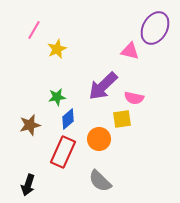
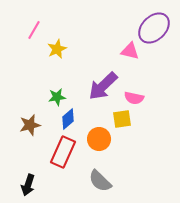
purple ellipse: moved 1 px left; rotated 16 degrees clockwise
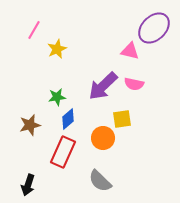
pink semicircle: moved 14 px up
orange circle: moved 4 px right, 1 px up
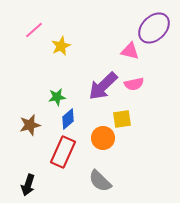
pink line: rotated 18 degrees clockwise
yellow star: moved 4 px right, 3 px up
pink semicircle: rotated 24 degrees counterclockwise
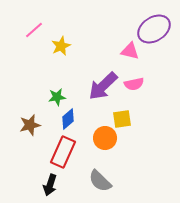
purple ellipse: moved 1 px down; rotated 12 degrees clockwise
orange circle: moved 2 px right
black arrow: moved 22 px right
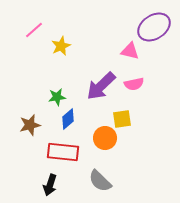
purple ellipse: moved 2 px up
purple arrow: moved 2 px left
red rectangle: rotated 72 degrees clockwise
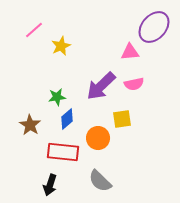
purple ellipse: rotated 16 degrees counterclockwise
pink triangle: moved 1 px down; rotated 18 degrees counterclockwise
blue diamond: moved 1 px left
brown star: rotated 25 degrees counterclockwise
orange circle: moved 7 px left
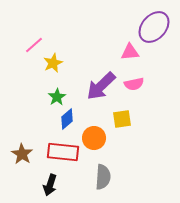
pink line: moved 15 px down
yellow star: moved 8 px left, 17 px down
green star: rotated 24 degrees counterclockwise
brown star: moved 8 px left, 29 px down
orange circle: moved 4 px left
gray semicircle: moved 3 px right, 4 px up; rotated 130 degrees counterclockwise
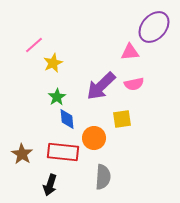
blue diamond: rotated 55 degrees counterclockwise
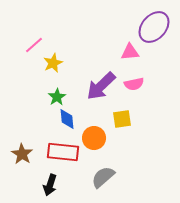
gray semicircle: rotated 135 degrees counterclockwise
